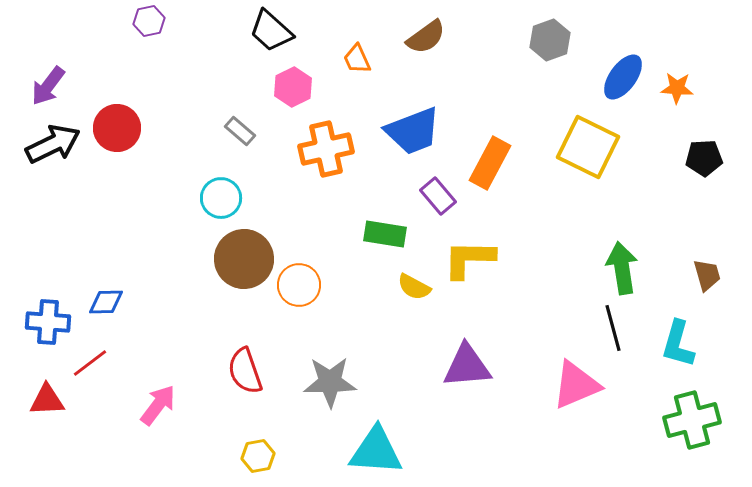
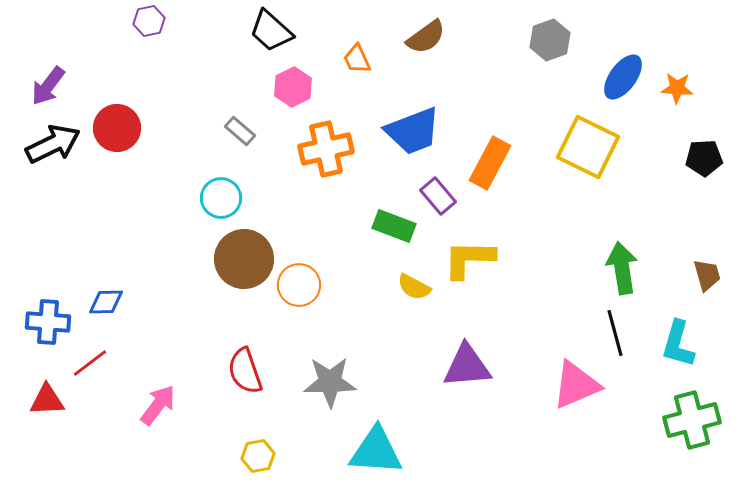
green rectangle: moved 9 px right, 8 px up; rotated 12 degrees clockwise
black line: moved 2 px right, 5 px down
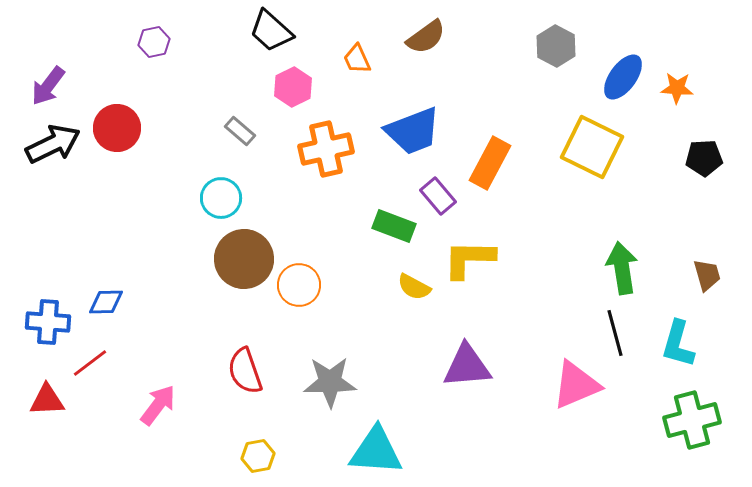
purple hexagon: moved 5 px right, 21 px down
gray hexagon: moved 6 px right, 6 px down; rotated 12 degrees counterclockwise
yellow square: moved 4 px right
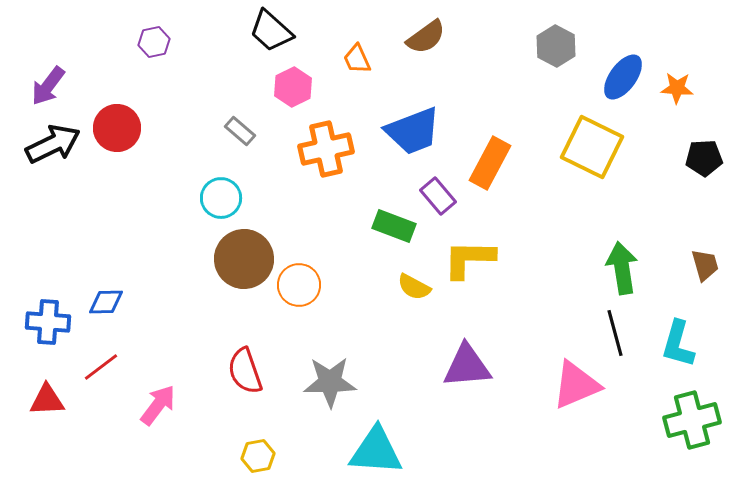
brown trapezoid: moved 2 px left, 10 px up
red line: moved 11 px right, 4 px down
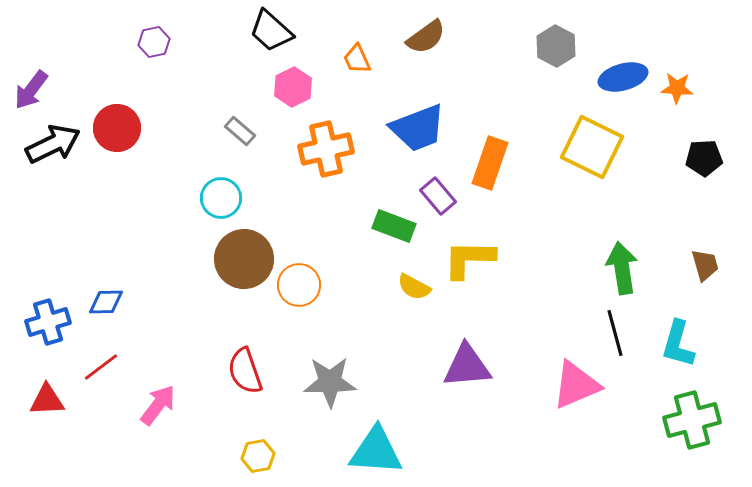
blue ellipse: rotated 39 degrees clockwise
purple arrow: moved 17 px left, 4 px down
blue trapezoid: moved 5 px right, 3 px up
orange rectangle: rotated 9 degrees counterclockwise
blue cross: rotated 21 degrees counterclockwise
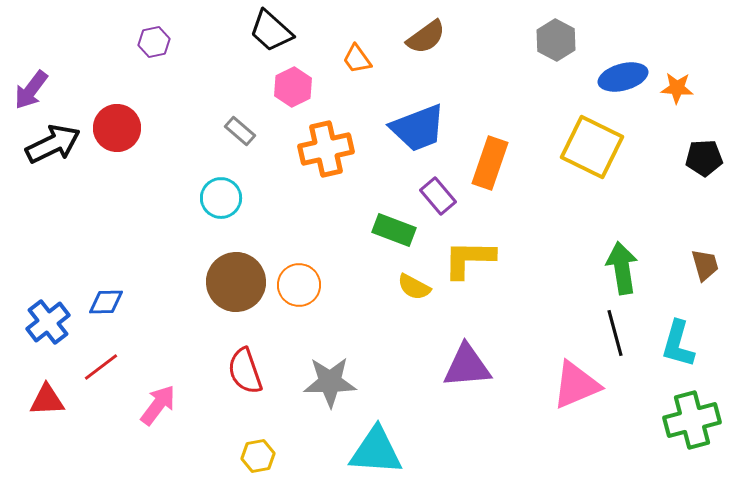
gray hexagon: moved 6 px up
orange trapezoid: rotated 12 degrees counterclockwise
green rectangle: moved 4 px down
brown circle: moved 8 px left, 23 px down
blue cross: rotated 21 degrees counterclockwise
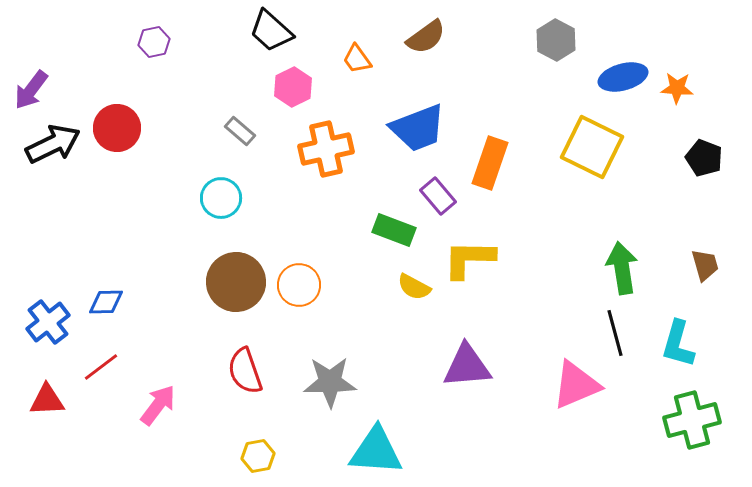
black pentagon: rotated 24 degrees clockwise
